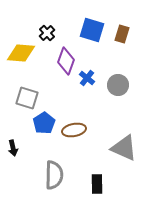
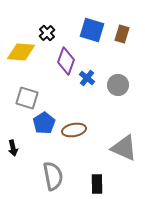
yellow diamond: moved 1 px up
gray semicircle: moved 1 px left, 1 px down; rotated 12 degrees counterclockwise
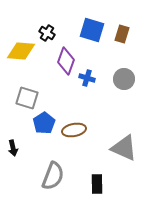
black cross: rotated 14 degrees counterclockwise
yellow diamond: moved 1 px up
blue cross: rotated 21 degrees counterclockwise
gray circle: moved 6 px right, 6 px up
gray semicircle: rotated 32 degrees clockwise
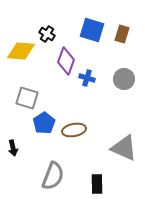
black cross: moved 1 px down
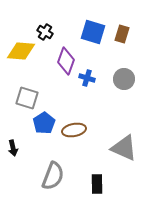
blue square: moved 1 px right, 2 px down
black cross: moved 2 px left, 2 px up
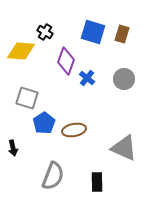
blue cross: rotated 21 degrees clockwise
black rectangle: moved 2 px up
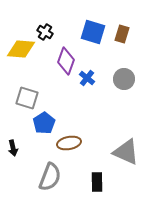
yellow diamond: moved 2 px up
brown ellipse: moved 5 px left, 13 px down
gray triangle: moved 2 px right, 4 px down
gray semicircle: moved 3 px left, 1 px down
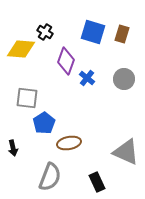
gray square: rotated 10 degrees counterclockwise
black rectangle: rotated 24 degrees counterclockwise
